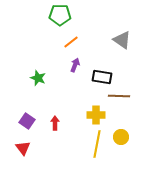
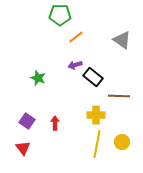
orange line: moved 5 px right, 5 px up
purple arrow: rotated 128 degrees counterclockwise
black rectangle: moved 9 px left; rotated 30 degrees clockwise
yellow circle: moved 1 px right, 5 px down
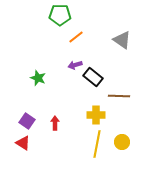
red triangle: moved 5 px up; rotated 21 degrees counterclockwise
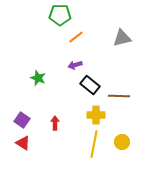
gray triangle: moved 2 px up; rotated 48 degrees counterclockwise
black rectangle: moved 3 px left, 8 px down
purple square: moved 5 px left, 1 px up
yellow line: moved 3 px left
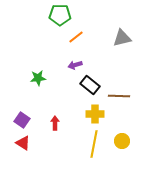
green star: rotated 28 degrees counterclockwise
yellow cross: moved 1 px left, 1 px up
yellow circle: moved 1 px up
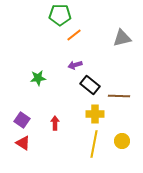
orange line: moved 2 px left, 2 px up
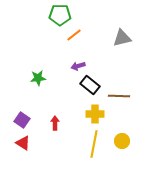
purple arrow: moved 3 px right, 1 px down
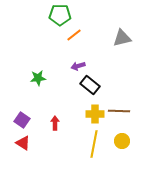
brown line: moved 15 px down
